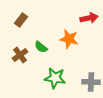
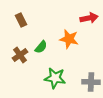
brown rectangle: rotated 64 degrees counterclockwise
green semicircle: rotated 88 degrees counterclockwise
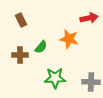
brown cross: rotated 35 degrees clockwise
green star: rotated 10 degrees counterclockwise
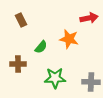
brown cross: moved 2 px left, 9 px down
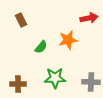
orange star: moved 1 px left, 1 px down; rotated 24 degrees counterclockwise
brown cross: moved 20 px down
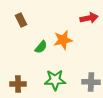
orange star: moved 5 px left
green star: moved 2 px down
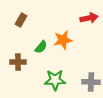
brown rectangle: rotated 56 degrees clockwise
brown cross: moved 22 px up
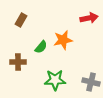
gray cross: rotated 12 degrees clockwise
